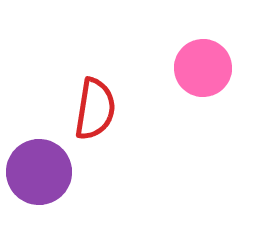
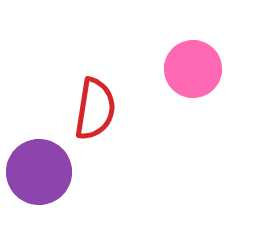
pink circle: moved 10 px left, 1 px down
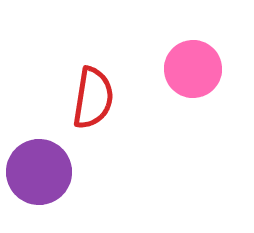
red semicircle: moved 2 px left, 11 px up
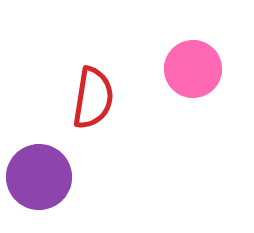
purple circle: moved 5 px down
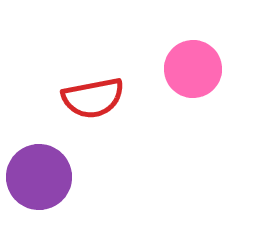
red semicircle: rotated 70 degrees clockwise
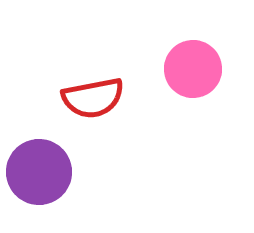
purple circle: moved 5 px up
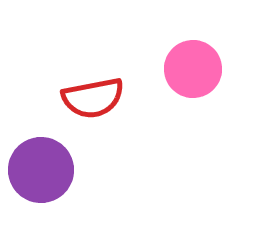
purple circle: moved 2 px right, 2 px up
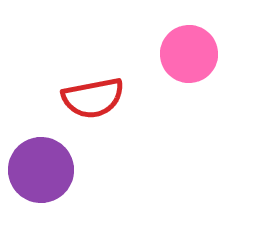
pink circle: moved 4 px left, 15 px up
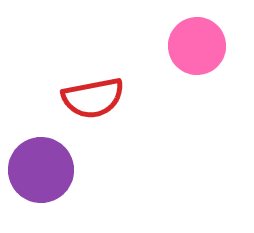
pink circle: moved 8 px right, 8 px up
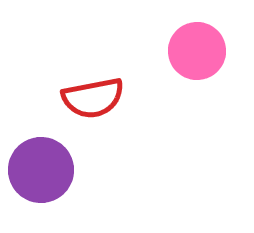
pink circle: moved 5 px down
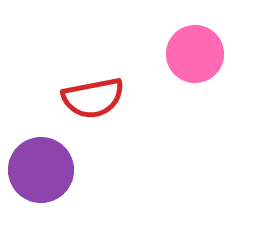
pink circle: moved 2 px left, 3 px down
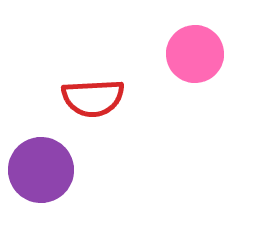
red semicircle: rotated 8 degrees clockwise
